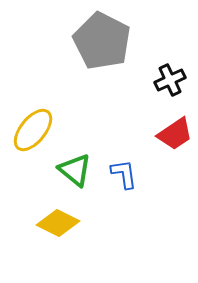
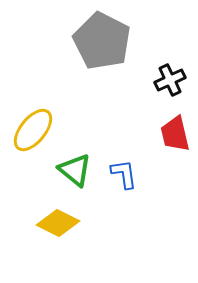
red trapezoid: rotated 111 degrees clockwise
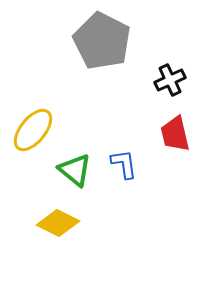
blue L-shape: moved 10 px up
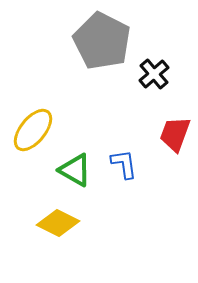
black cross: moved 16 px left, 6 px up; rotated 16 degrees counterclockwise
red trapezoid: rotated 33 degrees clockwise
green triangle: rotated 9 degrees counterclockwise
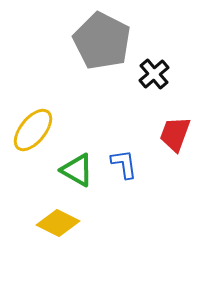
green triangle: moved 2 px right
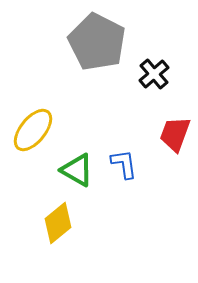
gray pentagon: moved 5 px left, 1 px down
yellow diamond: rotated 66 degrees counterclockwise
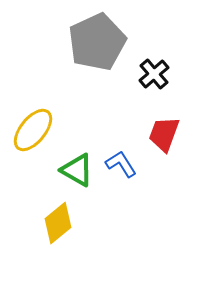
gray pentagon: rotated 20 degrees clockwise
red trapezoid: moved 11 px left
blue L-shape: moved 3 px left; rotated 24 degrees counterclockwise
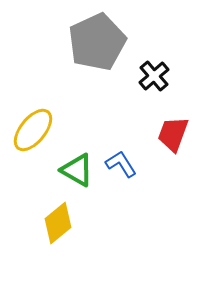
black cross: moved 2 px down
red trapezoid: moved 9 px right
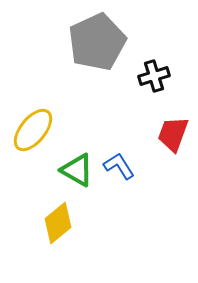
black cross: rotated 24 degrees clockwise
blue L-shape: moved 2 px left, 2 px down
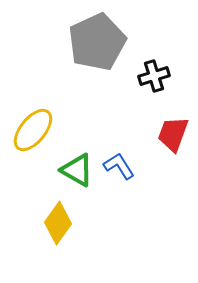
yellow diamond: rotated 15 degrees counterclockwise
